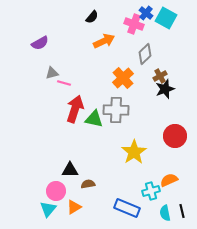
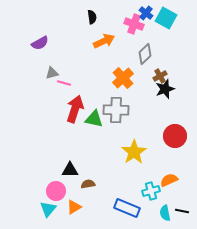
black semicircle: rotated 48 degrees counterclockwise
black line: rotated 64 degrees counterclockwise
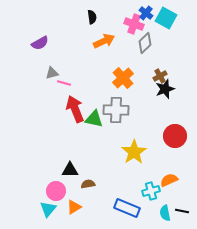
gray diamond: moved 11 px up
red arrow: rotated 40 degrees counterclockwise
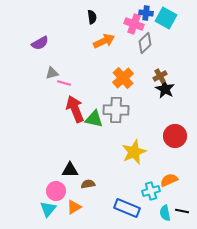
blue cross: rotated 32 degrees counterclockwise
black star: rotated 24 degrees counterclockwise
yellow star: rotated 10 degrees clockwise
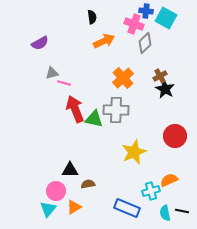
blue cross: moved 2 px up
